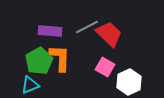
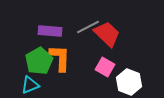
gray line: moved 1 px right
red trapezoid: moved 2 px left
white hexagon: rotated 15 degrees counterclockwise
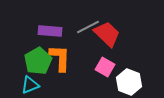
green pentagon: moved 1 px left
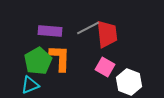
gray line: moved 1 px down
red trapezoid: rotated 40 degrees clockwise
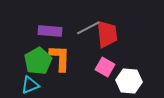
white hexagon: moved 1 px up; rotated 15 degrees counterclockwise
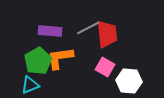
orange L-shape: rotated 100 degrees counterclockwise
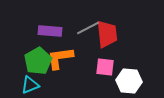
pink square: rotated 24 degrees counterclockwise
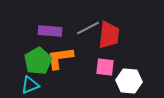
red trapezoid: moved 2 px right, 1 px down; rotated 12 degrees clockwise
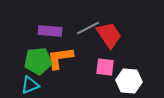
red trapezoid: rotated 40 degrees counterclockwise
green pentagon: rotated 24 degrees clockwise
